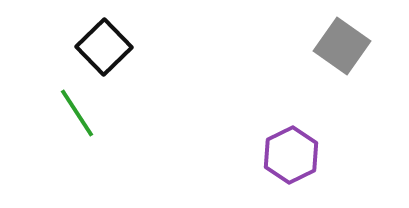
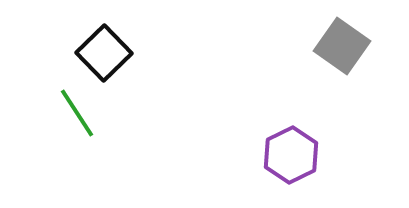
black square: moved 6 px down
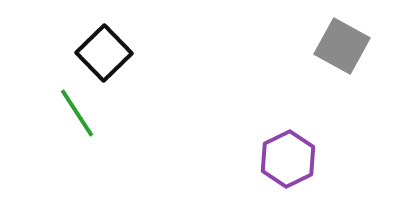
gray square: rotated 6 degrees counterclockwise
purple hexagon: moved 3 px left, 4 px down
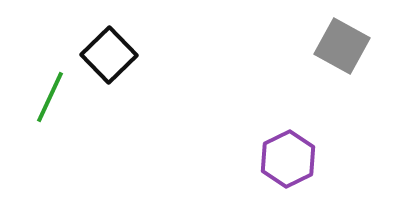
black square: moved 5 px right, 2 px down
green line: moved 27 px left, 16 px up; rotated 58 degrees clockwise
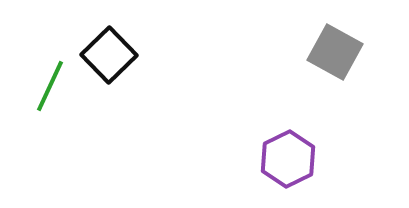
gray square: moved 7 px left, 6 px down
green line: moved 11 px up
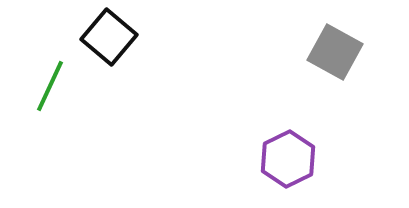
black square: moved 18 px up; rotated 6 degrees counterclockwise
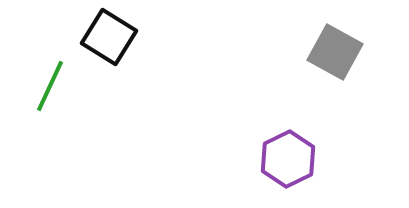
black square: rotated 8 degrees counterclockwise
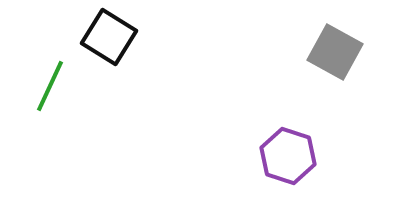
purple hexagon: moved 3 px up; rotated 16 degrees counterclockwise
